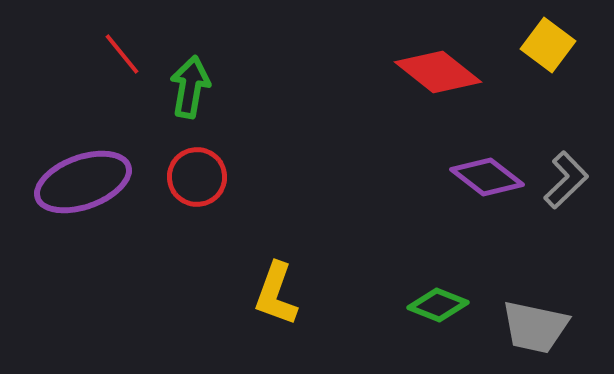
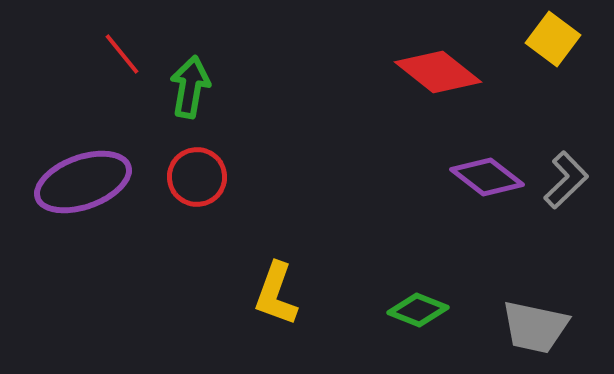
yellow square: moved 5 px right, 6 px up
green diamond: moved 20 px left, 5 px down
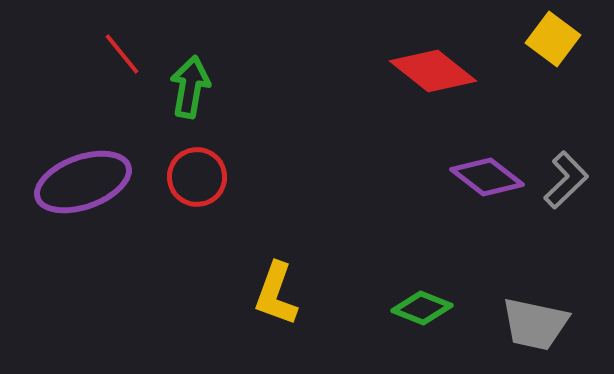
red diamond: moved 5 px left, 1 px up
green diamond: moved 4 px right, 2 px up
gray trapezoid: moved 3 px up
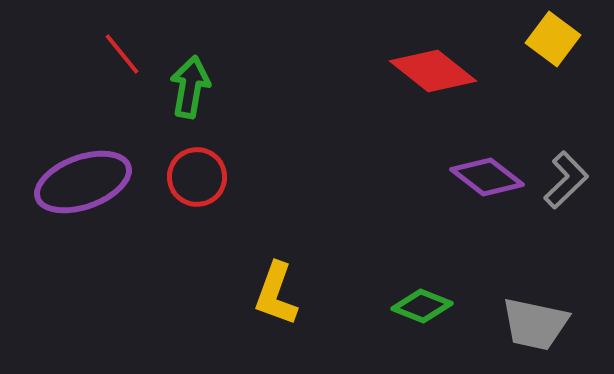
green diamond: moved 2 px up
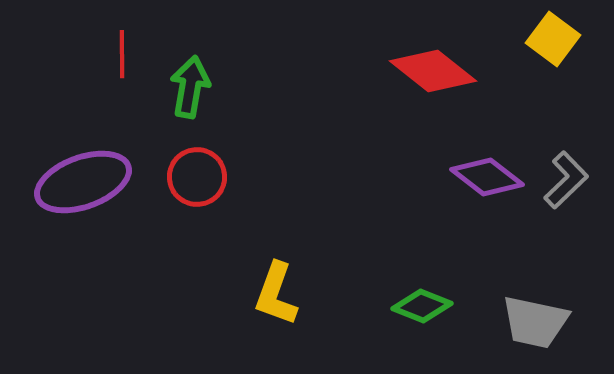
red line: rotated 39 degrees clockwise
gray trapezoid: moved 2 px up
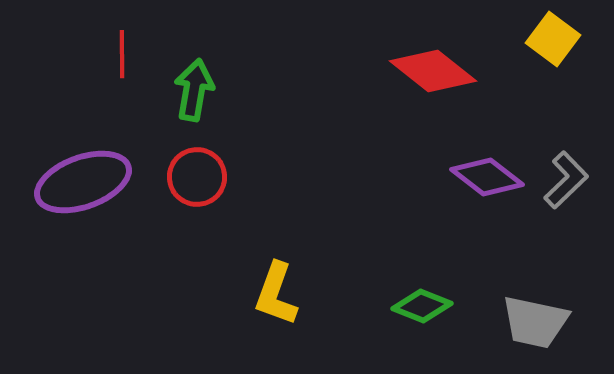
green arrow: moved 4 px right, 3 px down
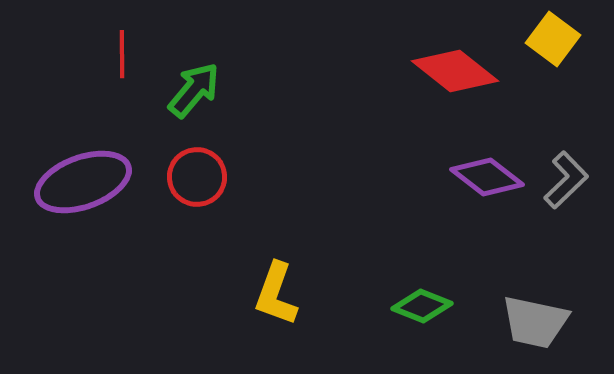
red diamond: moved 22 px right
green arrow: rotated 30 degrees clockwise
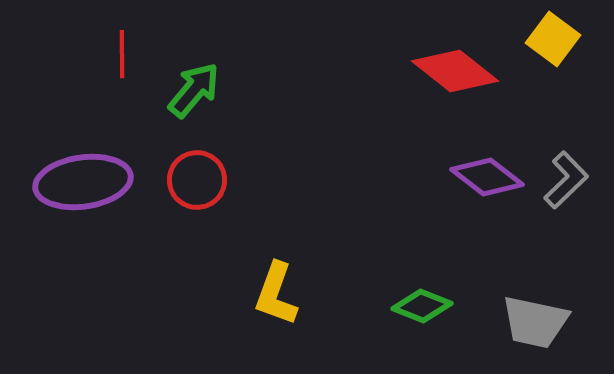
red circle: moved 3 px down
purple ellipse: rotated 12 degrees clockwise
